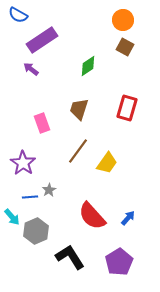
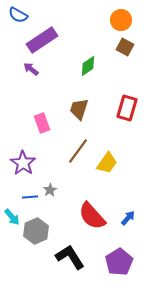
orange circle: moved 2 px left
gray star: moved 1 px right
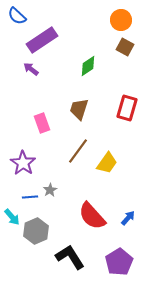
blue semicircle: moved 1 px left, 1 px down; rotated 12 degrees clockwise
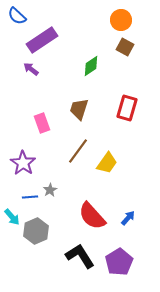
green diamond: moved 3 px right
black L-shape: moved 10 px right, 1 px up
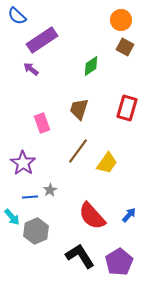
blue arrow: moved 1 px right, 3 px up
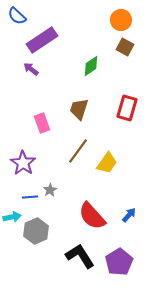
cyan arrow: rotated 60 degrees counterclockwise
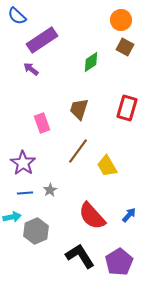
green diamond: moved 4 px up
yellow trapezoid: moved 3 px down; rotated 115 degrees clockwise
blue line: moved 5 px left, 4 px up
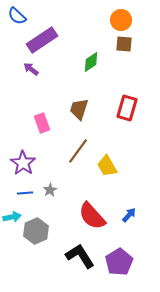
brown square: moved 1 px left, 3 px up; rotated 24 degrees counterclockwise
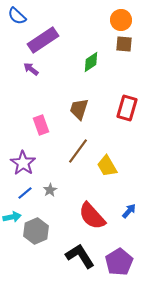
purple rectangle: moved 1 px right
pink rectangle: moved 1 px left, 2 px down
blue line: rotated 35 degrees counterclockwise
blue arrow: moved 4 px up
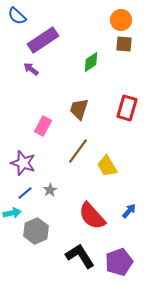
pink rectangle: moved 2 px right, 1 px down; rotated 48 degrees clockwise
purple star: rotated 15 degrees counterclockwise
cyan arrow: moved 4 px up
purple pentagon: rotated 12 degrees clockwise
